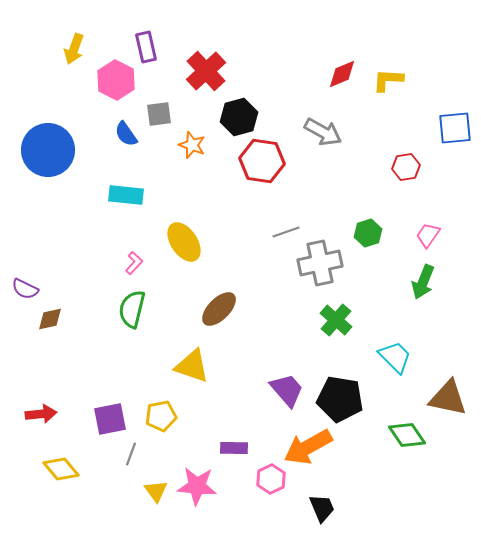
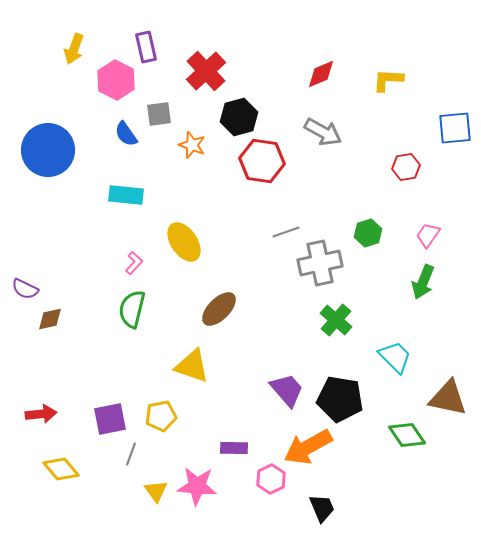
red diamond at (342, 74): moved 21 px left
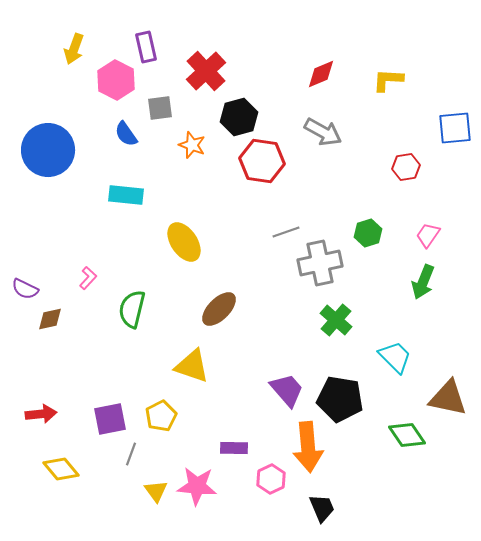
gray square at (159, 114): moved 1 px right, 6 px up
pink L-shape at (134, 263): moved 46 px left, 15 px down
yellow pentagon at (161, 416): rotated 16 degrees counterclockwise
orange arrow at (308, 447): rotated 66 degrees counterclockwise
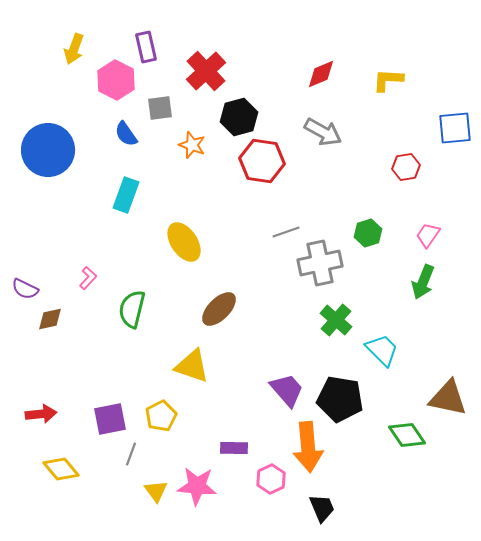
cyan rectangle at (126, 195): rotated 76 degrees counterclockwise
cyan trapezoid at (395, 357): moved 13 px left, 7 px up
